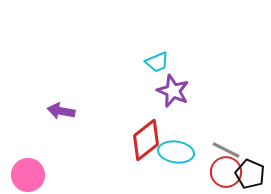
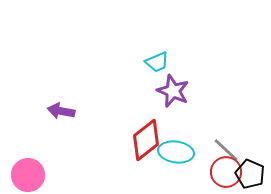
gray line: rotated 16 degrees clockwise
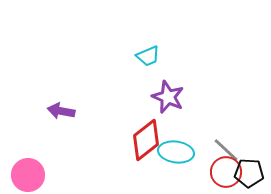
cyan trapezoid: moved 9 px left, 6 px up
purple star: moved 5 px left, 6 px down
black pentagon: moved 1 px left, 1 px up; rotated 20 degrees counterclockwise
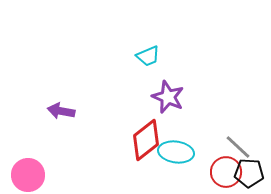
gray line: moved 12 px right, 3 px up
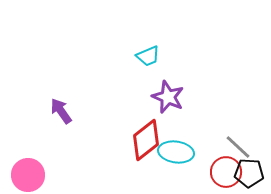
purple arrow: rotated 44 degrees clockwise
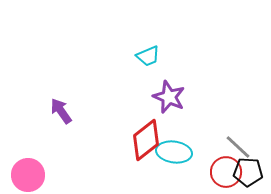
purple star: moved 1 px right
cyan ellipse: moved 2 px left
black pentagon: moved 1 px left, 1 px up
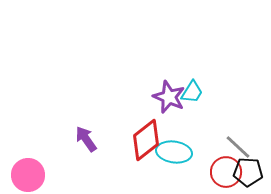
cyan trapezoid: moved 44 px right, 36 px down; rotated 35 degrees counterclockwise
purple arrow: moved 25 px right, 28 px down
